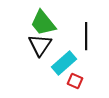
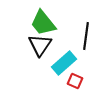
black line: rotated 8 degrees clockwise
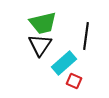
green trapezoid: rotated 64 degrees counterclockwise
red square: moved 1 px left
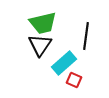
red square: moved 1 px up
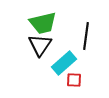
red square: rotated 21 degrees counterclockwise
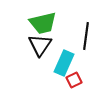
cyan rectangle: rotated 25 degrees counterclockwise
red square: rotated 28 degrees counterclockwise
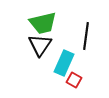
red square: rotated 35 degrees counterclockwise
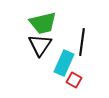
black line: moved 4 px left, 6 px down
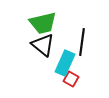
black triangle: moved 3 px right; rotated 25 degrees counterclockwise
cyan rectangle: moved 1 px right
red square: moved 3 px left, 1 px up
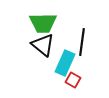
green trapezoid: rotated 12 degrees clockwise
red square: moved 2 px right, 1 px down
